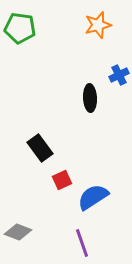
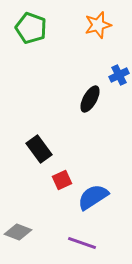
green pentagon: moved 11 px right; rotated 12 degrees clockwise
black ellipse: moved 1 px down; rotated 32 degrees clockwise
black rectangle: moved 1 px left, 1 px down
purple line: rotated 52 degrees counterclockwise
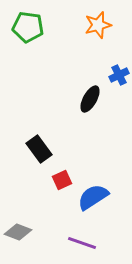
green pentagon: moved 3 px left, 1 px up; rotated 12 degrees counterclockwise
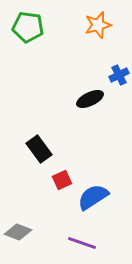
black ellipse: rotated 36 degrees clockwise
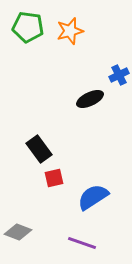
orange star: moved 28 px left, 6 px down
red square: moved 8 px left, 2 px up; rotated 12 degrees clockwise
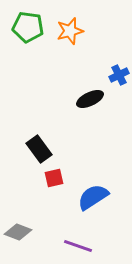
purple line: moved 4 px left, 3 px down
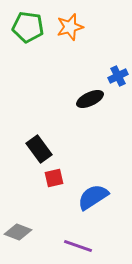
orange star: moved 4 px up
blue cross: moved 1 px left, 1 px down
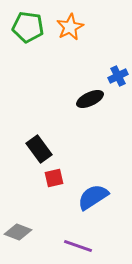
orange star: rotated 12 degrees counterclockwise
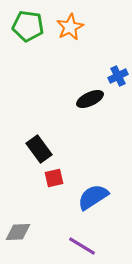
green pentagon: moved 1 px up
gray diamond: rotated 24 degrees counterclockwise
purple line: moved 4 px right; rotated 12 degrees clockwise
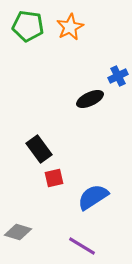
gray diamond: rotated 20 degrees clockwise
